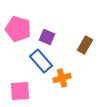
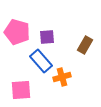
pink pentagon: moved 1 px left, 3 px down
purple square: rotated 28 degrees counterclockwise
orange cross: moved 1 px up
pink square: moved 1 px right, 1 px up
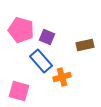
pink pentagon: moved 4 px right, 2 px up
purple square: rotated 28 degrees clockwise
brown rectangle: rotated 48 degrees clockwise
pink square: moved 2 px left, 1 px down; rotated 20 degrees clockwise
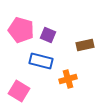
purple square: moved 1 px right, 2 px up
blue rectangle: rotated 35 degrees counterclockwise
orange cross: moved 6 px right, 2 px down
pink square: rotated 15 degrees clockwise
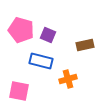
pink square: rotated 20 degrees counterclockwise
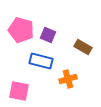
brown rectangle: moved 2 px left, 2 px down; rotated 42 degrees clockwise
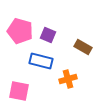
pink pentagon: moved 1 px left, 1 px down
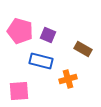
brown rectangle: moved 2 px down
pink square: rotated 15 degrees counterclockwise
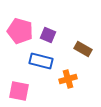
pink square: rotated 15 degrees clockwise
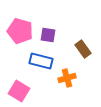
purple square: rotated 14 degrees counterclockwise
brown rectangle: rotated 24 degrees clockwise
orange cross: moved 1 px left, 1 px up
pink square: rotated 20 degrees clockwise
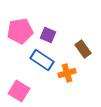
pink pentagon: rotated 25 degrees counterclockwise
purple square: rotated 14 degrees clockwise
blue rectangle: moved 1 px right, 1 px up; rotated 20 degrees clockwise
orange cross: moved 5 px up
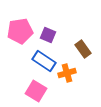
blue rectangle: moved 2 px right, 1 px down
pink square: moved 17 px right
